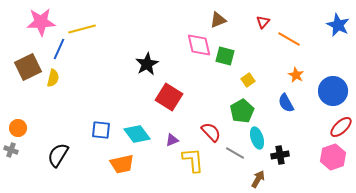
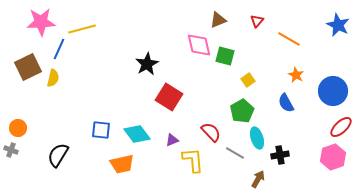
red triangle: moved 6 px left, 1 px up
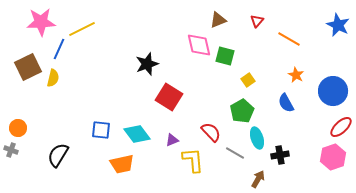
yellow line: rotated 12 degrees counterclockwise
black star: rotated 10 degrees clockwise
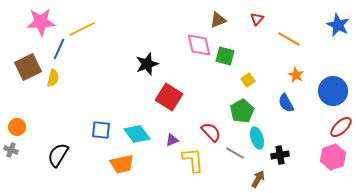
red triangle: moved 2 px up
orange circle: moved 1 px left, 1 px up
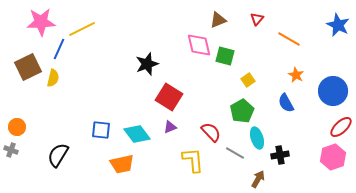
purple triangle: moved 2 px left, 13 px up
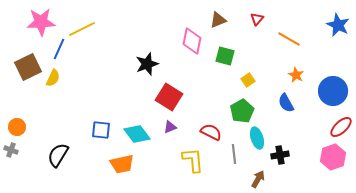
pink diamond: moved 7 px left, 4 px up; rotated 24 degrees clockwise
yellow semicircle: rotated 12 degrees clockwise
red semicircle: rotated 20 degrees counterclockwise
gray line: moved 1 px left, 1 px down; rotated 54 degrees clockwise
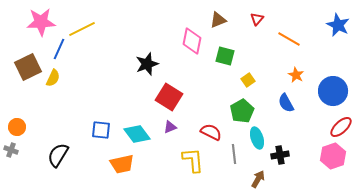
pink hexagon: moved 1 px up
